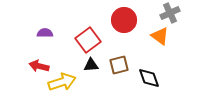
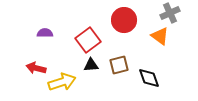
red arrow: moved 3 px left, 2 px down
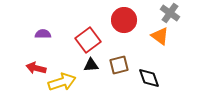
gray cross: rotated 30 degrees counterclockwise
purple semicircle: moved 2 px left, 1 px down
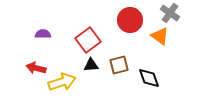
red circle: moved 6 px right
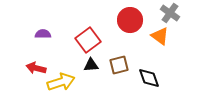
yellow arrow: moved 1 px left
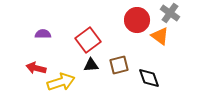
red circle: moved 7 px right
